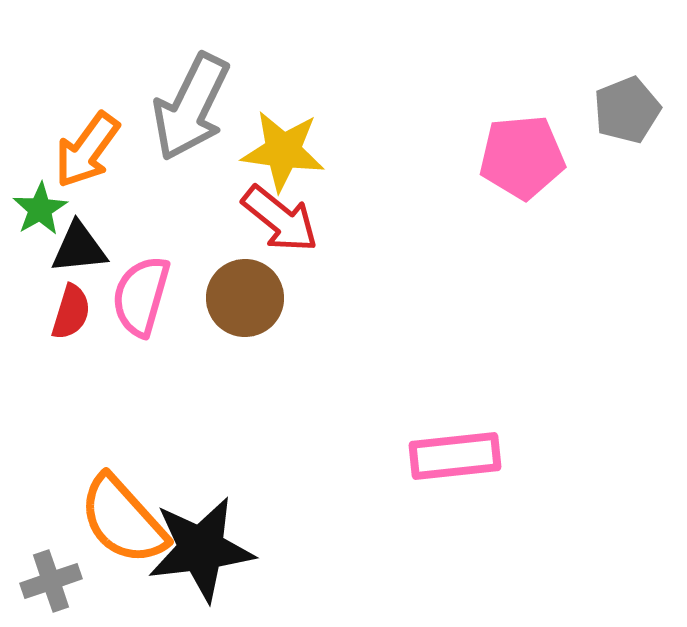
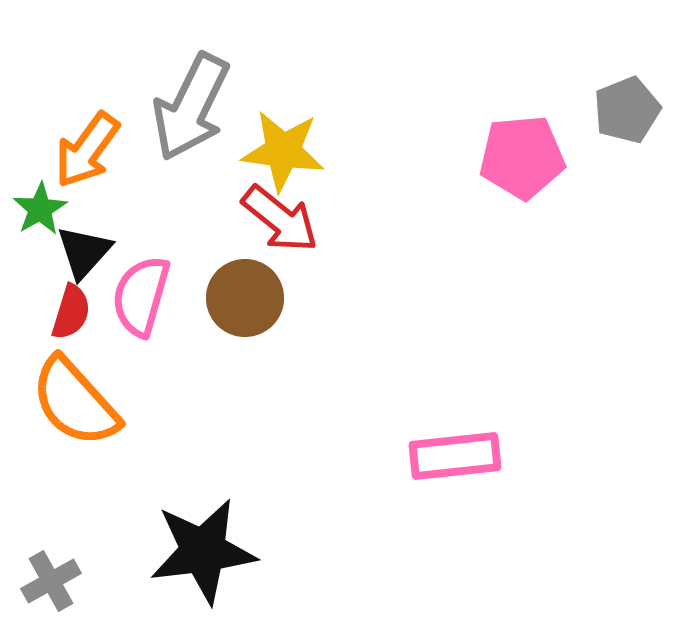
black triangle: moved 5 px right, 4 px down; rotated 42 degrees counterclockwise
orange semicircle: moved 48 px left, 118 px up
black star: moved 2 px right, 2 px down
gray cross: rotated 10 degrees counterclockwise
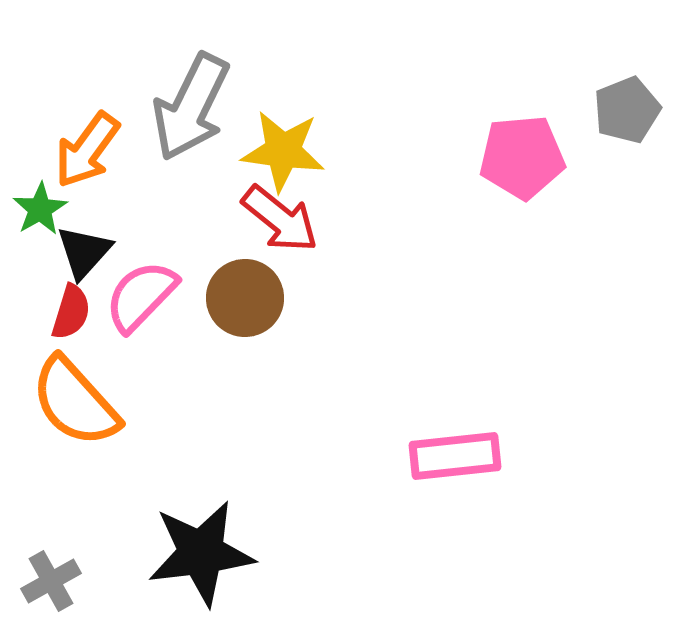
pink semicircle: rotated 28 degrees clockwise
black star: moved 2 px left, 2 px down
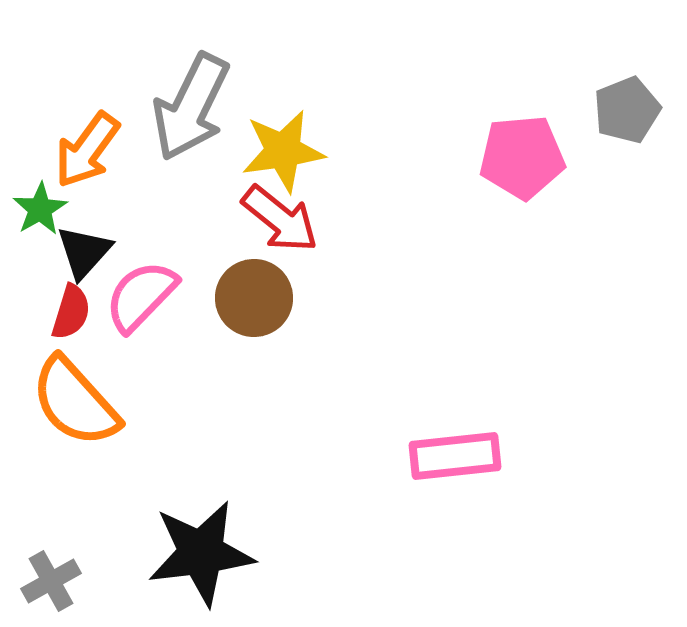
yellow star: rotated 16 degrees counterclockwise
brown circle: moved 9 px right
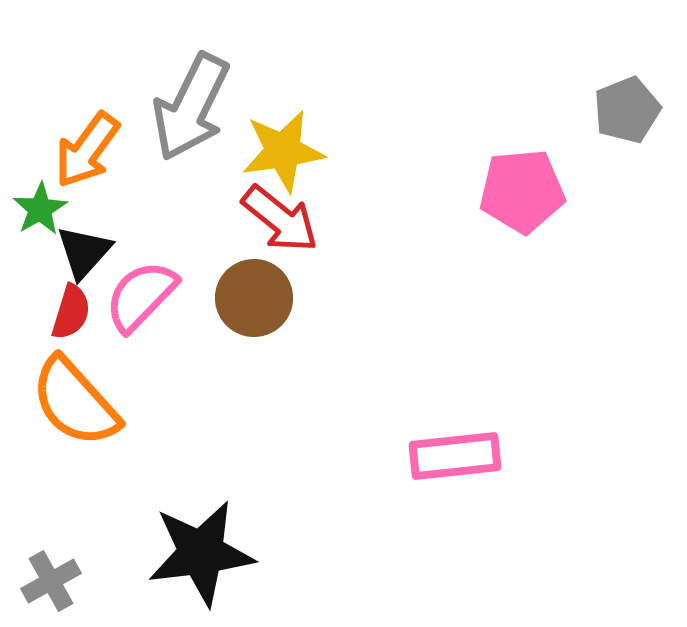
pink pentagon: moved 34 px down
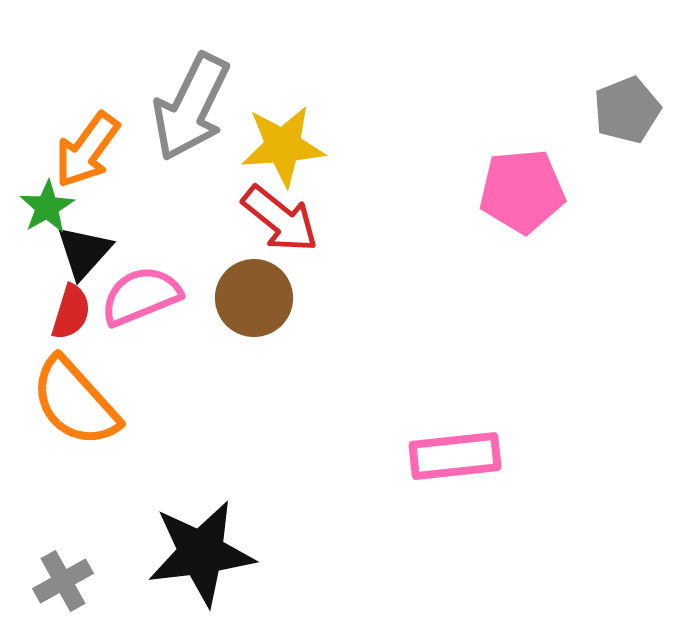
yellow star: moved 5 px up; rotated 4 degrees clockwise
green star: moved 7 px right, 2 px up
pink semicircle: rotated 24 degrees clockwise
gray cross: moved 12 px right
